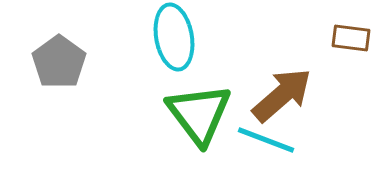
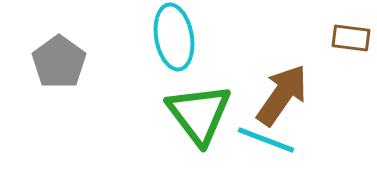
brown arrow: rotated 14 degrees counterclockwise
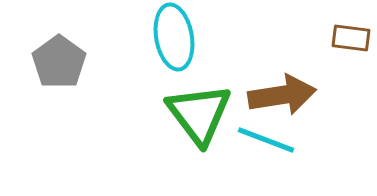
brown arrow: rotated 46 degrees clockwise
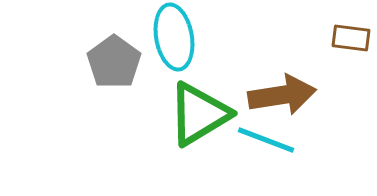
gray pentagon: moved 55 px right
green triangle: rotated 36 degrees clockwise
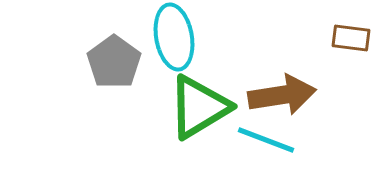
green triangle: moved 7 px up
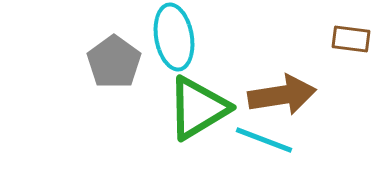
brown rectangle: moved 1 px down
green triangle: moved 1 px left, 1 px down
cyan line: moved 2 px left
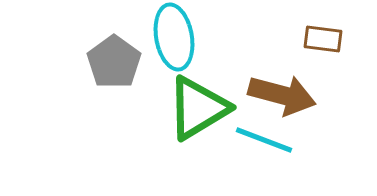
brown rectangle: moved 28 px left
brown arrow: rotated 24 degrees clockwise
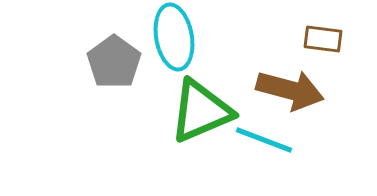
brown arrow: moved 8 px right, 5 px up
green triangle: moved 3 px right, 3 px down; rotated 8 degrees clockwise
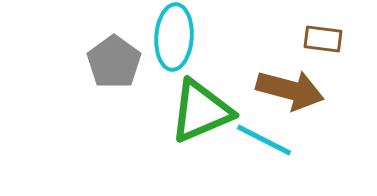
cyan ellipse: rotated 14 degrees clockwise
cyan line: rotated 6 degrees clockwise
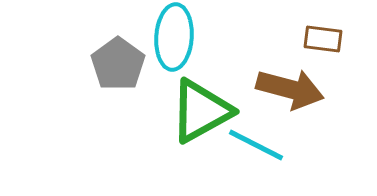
gray pentagon: moved 4 px right, 2 px down
brown arrow: moved 1 px up
green triangle: rotated 6 degrees counterclockwise
cyan line: moved 8 px left, 5 px down
